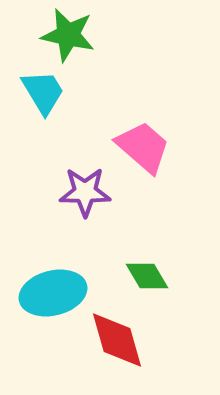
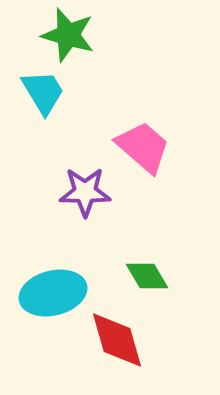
green star: rotated 4 degrees clockwise
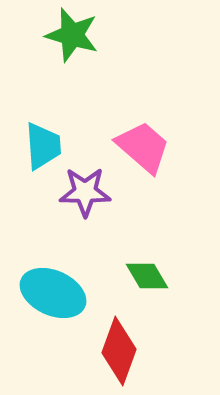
green star: moved 4 px right
cyan trapezoid: moved 54 px down; rotated 27 degrees clockwise
cyan ellipse: rotated 38 degrees clockwise
red diamond: moved 2 px right, 11 px down; rotated 36 degrees clockwise
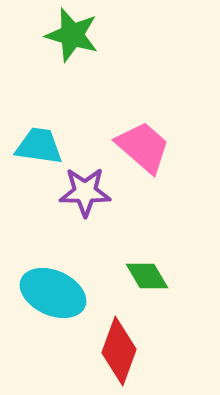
cyan trapezoid: moved 4 px left; rotated 78 degrees counterclockwise
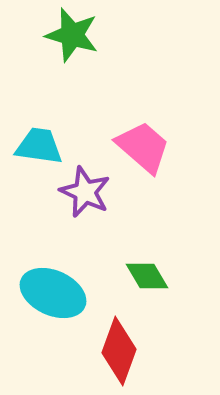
purple star: rotated 24 degrees clockwise
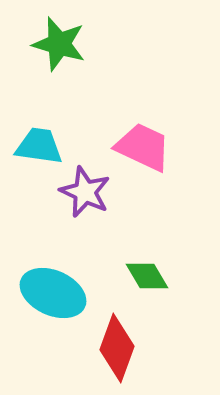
green star: moved 13 px left, 9 px down
pink trapezoid: rotated 16 degrees counterclockwise
red diamond: moved 2 px left, 3 px up
